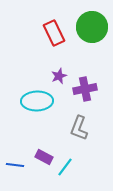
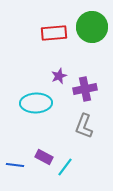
red rectangle: rotated 70 degrees counterclockwise
cyan ellipse: moved 1 px left, 2 px down
gray L-shape: moved 5 px right, 2 px up
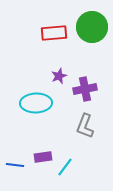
gray L-shape: moved 1 px right
purple rectangle: moved 1 px left; rotated 36 degrees counterclockwise
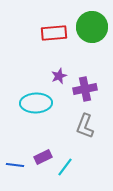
purple rectangle: rotated 18 degrees counterclockwise
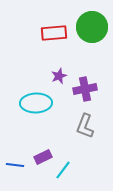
cyan line: moved 2 px left, 3 px down
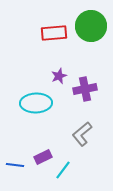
green circle: moved 1 px left, 1 px up
gray L-shape: moved 3 px left, 8 px down; rotated 30 degrees clockwise
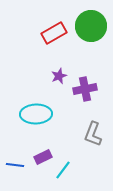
red rectangle: rotated 25 degrees counterclockwise
cyan ellipse: moved 11 px down
gray L-shape: moved 11 px right; rotated 30 degrees counterclockwise
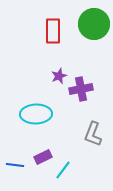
green circle: moved 3 px right, 2 px up
red rectangle: moved 1 px left, 2 px up; rotated 60 degrees counterclockwise
purple cross: moved 4 px left
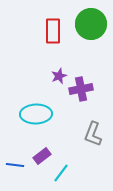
green circle: moved 3 px left
purple rectangle: moved 1 px left, 1 px up; rotated 12 degrees counterclockwise
cyan line: moved 2 px left, 3 px down
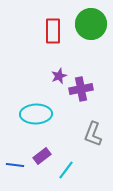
cyan line: moved 5 px right, 3 px up
